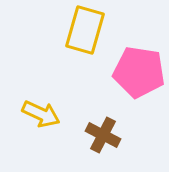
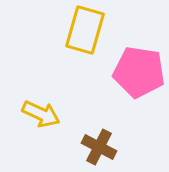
brown cross: moved 4 px left, 12 px down
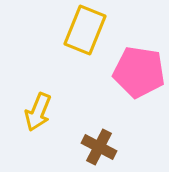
yellow rectangle: rotated 6 degrees clockwise
yellow arrow: moved 3 px left, 2 px up; rotated 87 degrees clockwise
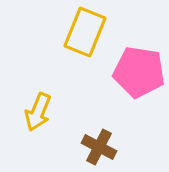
yellow rectangle: moved 2 px down
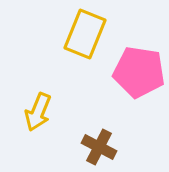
yellow rectangle: moved 2 px down
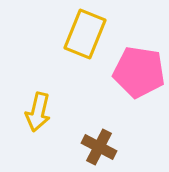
yellow arrow: rotated 9 degrees counterclockwise
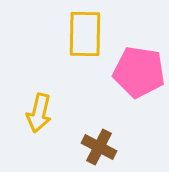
yellow rectangle: rotated 21 degrees counterclockwise
yellow arrow: moved 1 px right, 1 px down
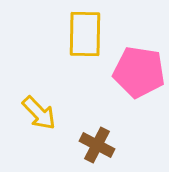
yellow arrow: rotated 57 degrees counterclockwise
brown cross: moved 2 px left, 2 px up
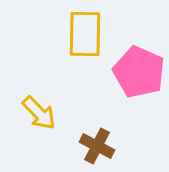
pink pentagon: rotated 15 degrees clockwise
brown cross: moved 1 px down
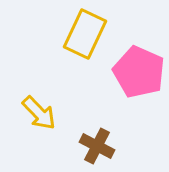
yellow rectangle: rotated 24 degrees clockwise
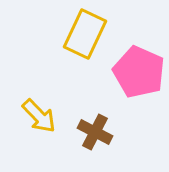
yellow arrow: moved 3 px down
brown cross: moved 2 px left, 14 px up
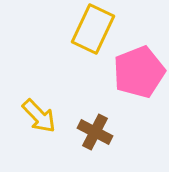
yellow rectangle: moved 8 px right, 5 px up
pink pentagon: rotated 27 degrees clockwise
